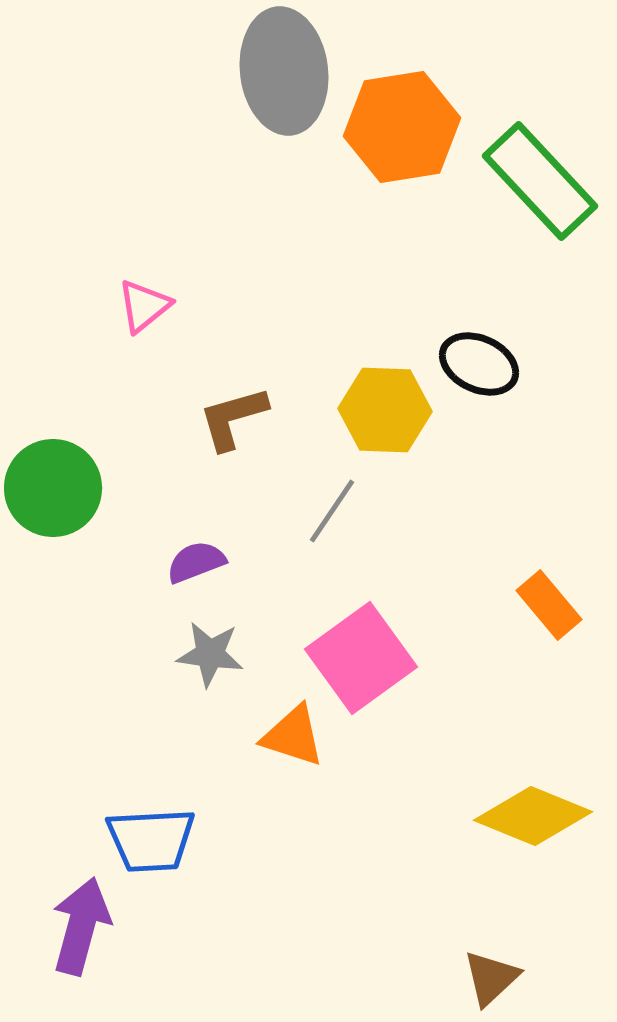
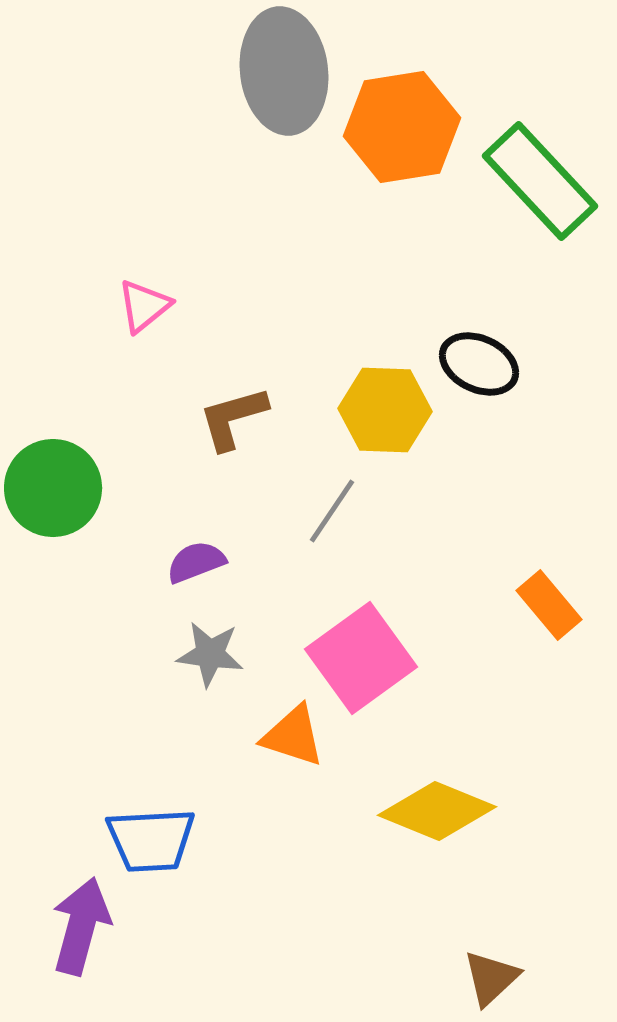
yellow diamond: moved 96 px left, 5 px up
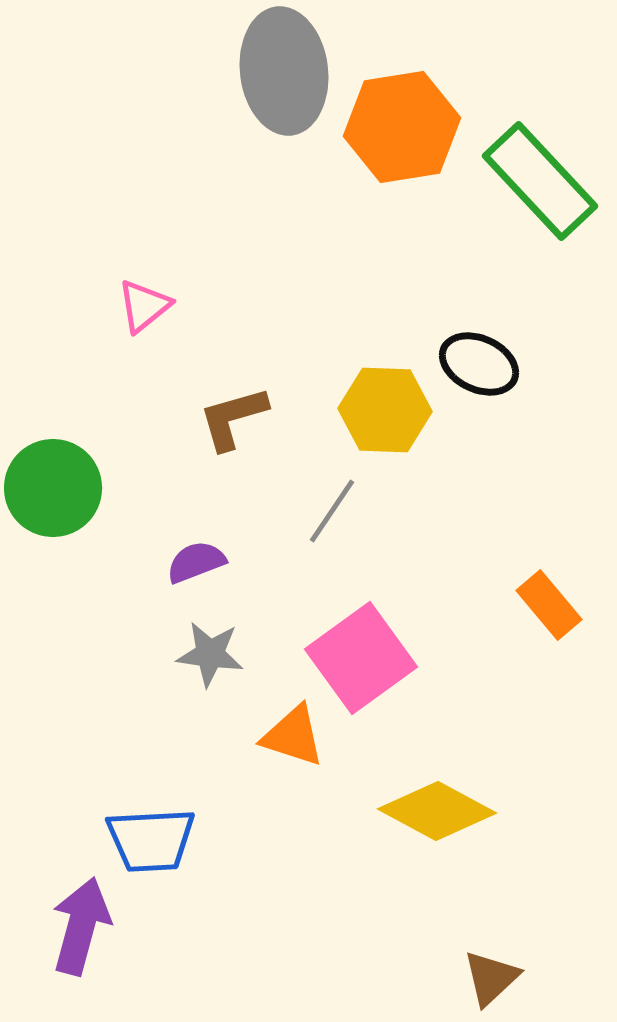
yellow diamond: rotated 6 degrees clockwise
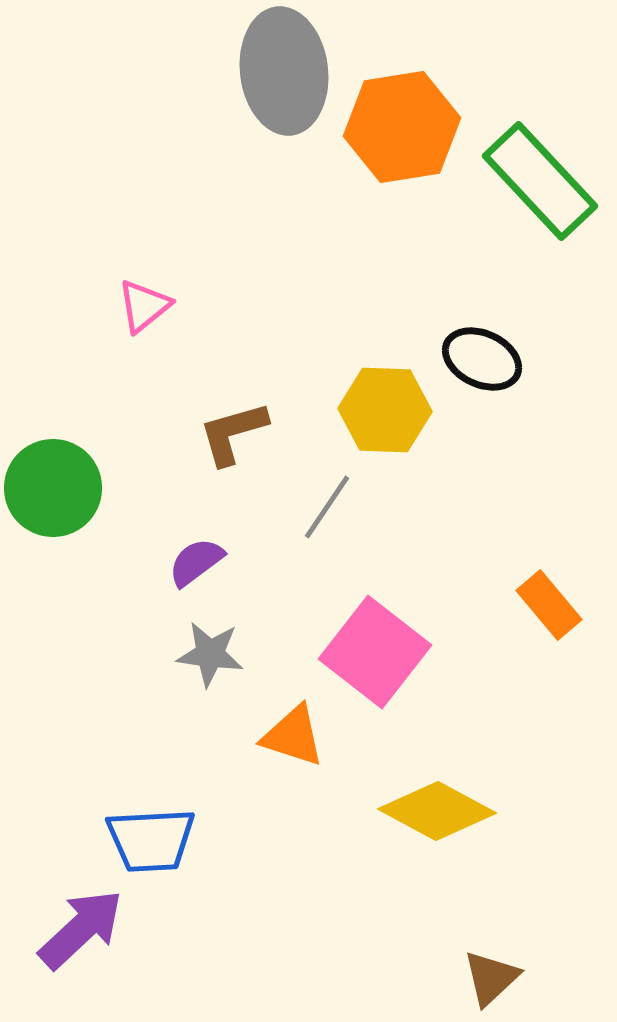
black ellipse: moved 3 px right, 5 px up
brown L-shape: moved 15 px down
gray line: moved 5 px left, 4 px up
purple semicircle: rotated 16 degrees counterclockwise
pink square: moved 14 px right, 6 px up; rotated 16 degrees counterclockwise
purple arrow: moved 3 px down; rotated 32 degrees clockwise
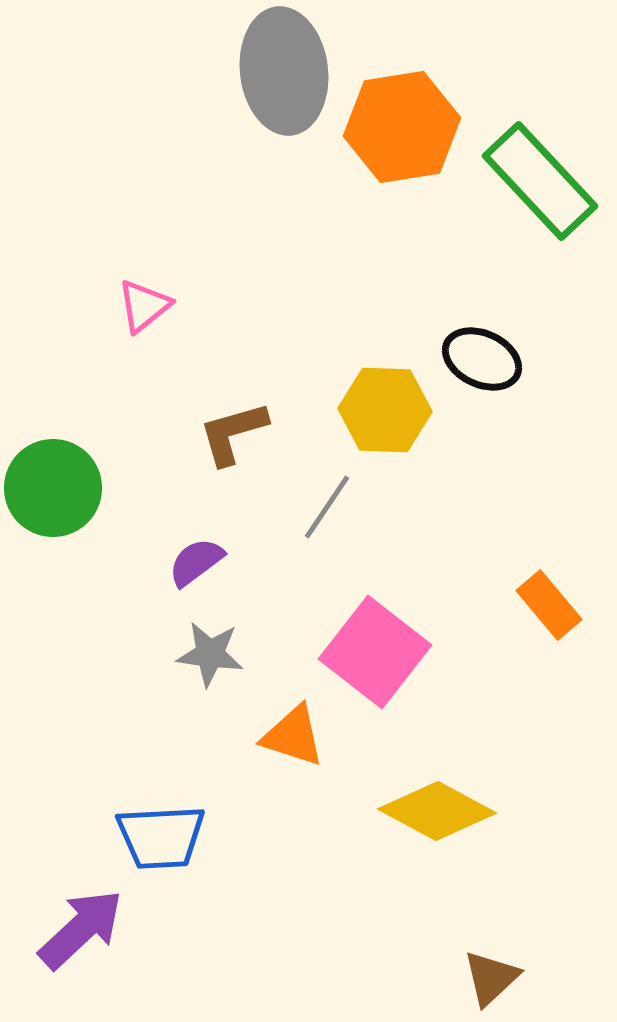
blue trapezoid: moved 10 px right, 3 px up
